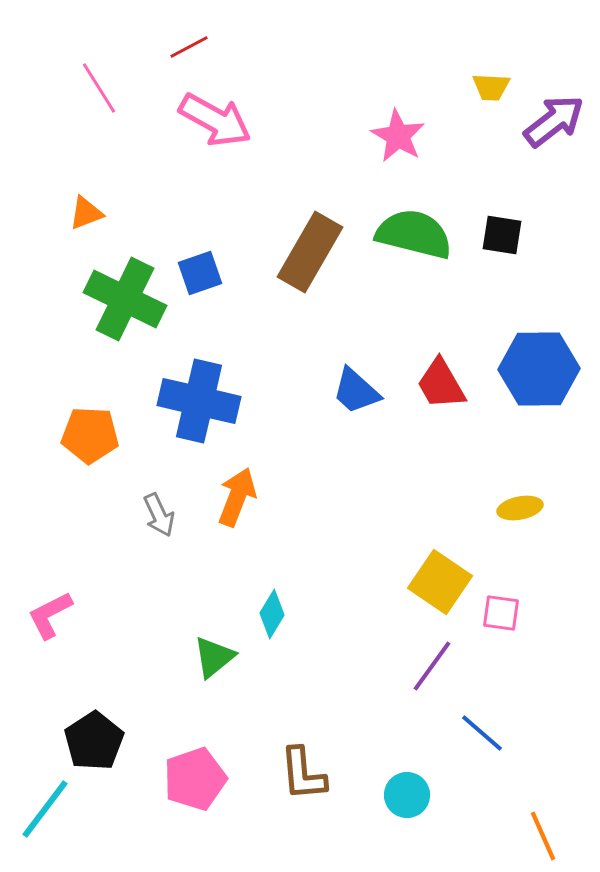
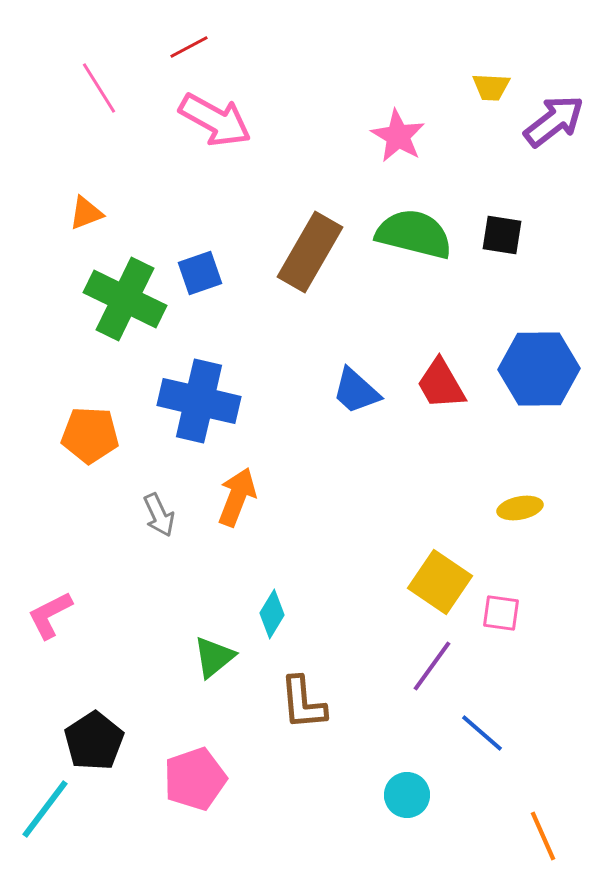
brown L-shape: moved 71 px up
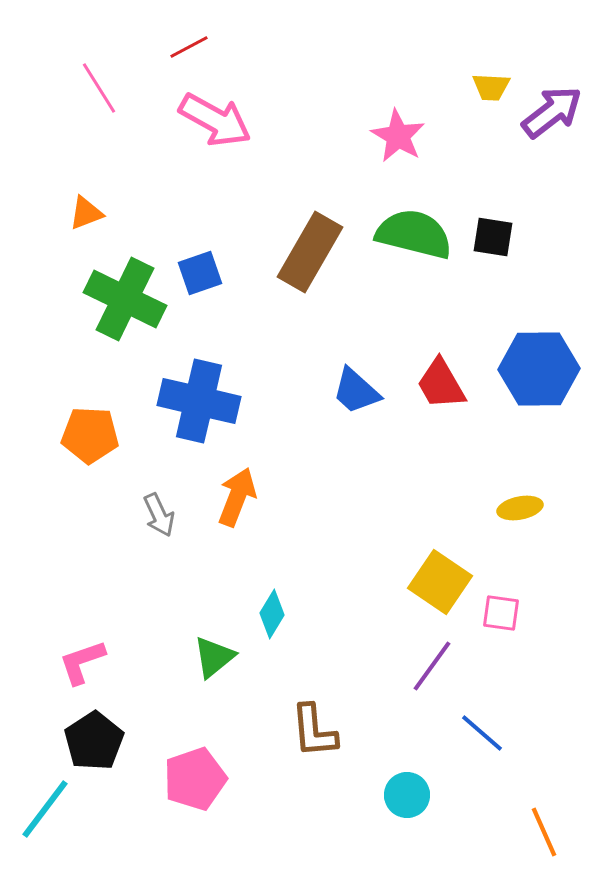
purple arrow: moved 2 px left, 9 px up
black square: moved 9 px left, 2 px down
pink L-shape: moved 32 px right, 47 px down; rotated 8 degrees clockwise
brown L-shape: moved 11 px right, 28 px down
orange line: moved 1 px right, 4 px up
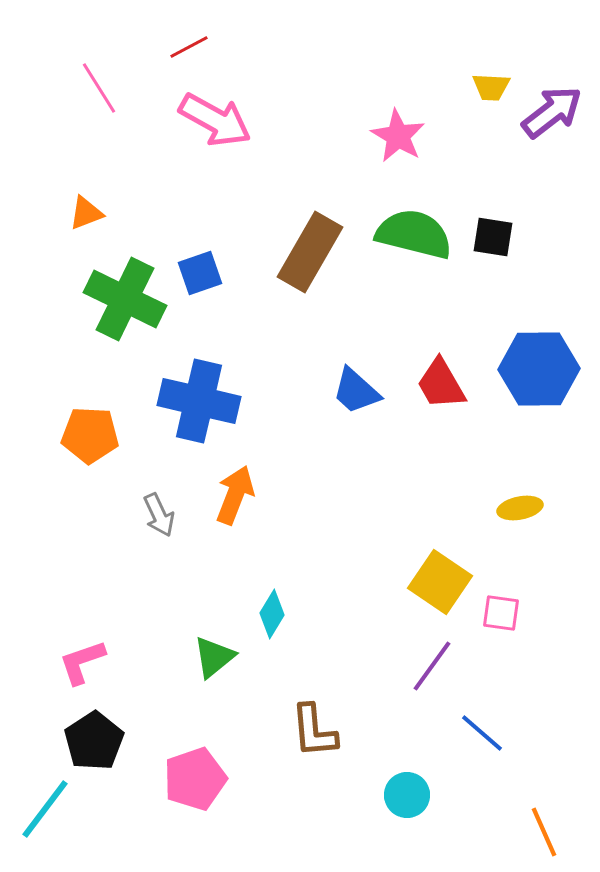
orange arrow: moved 2 px left, 2 px up
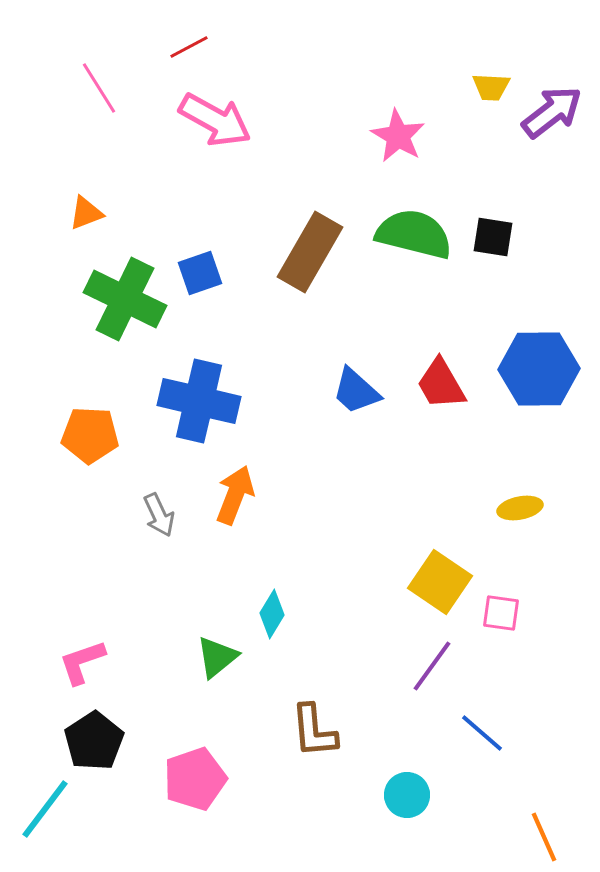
green triangle: moved 3 px right
orange line: moved 5 px down
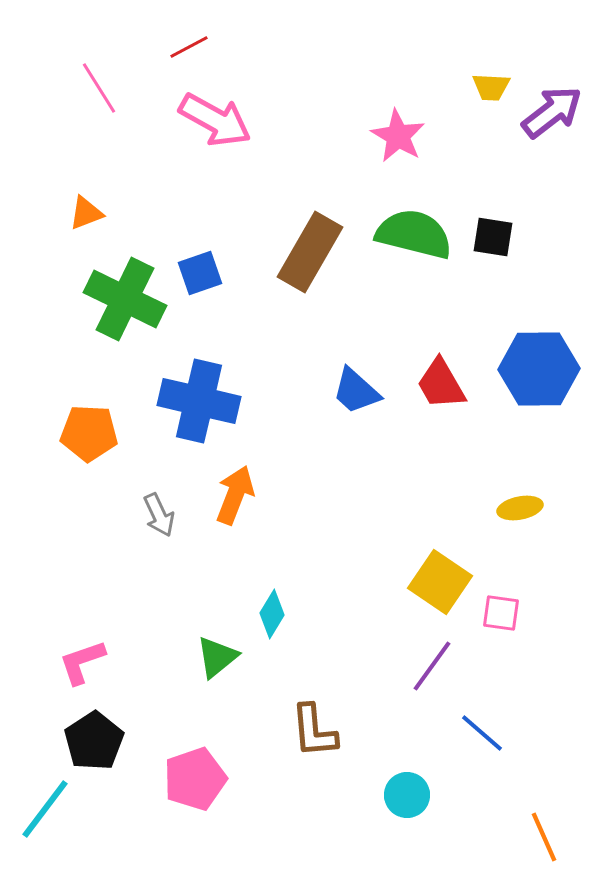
orange pentagon: moved 1 px left, 2 px up
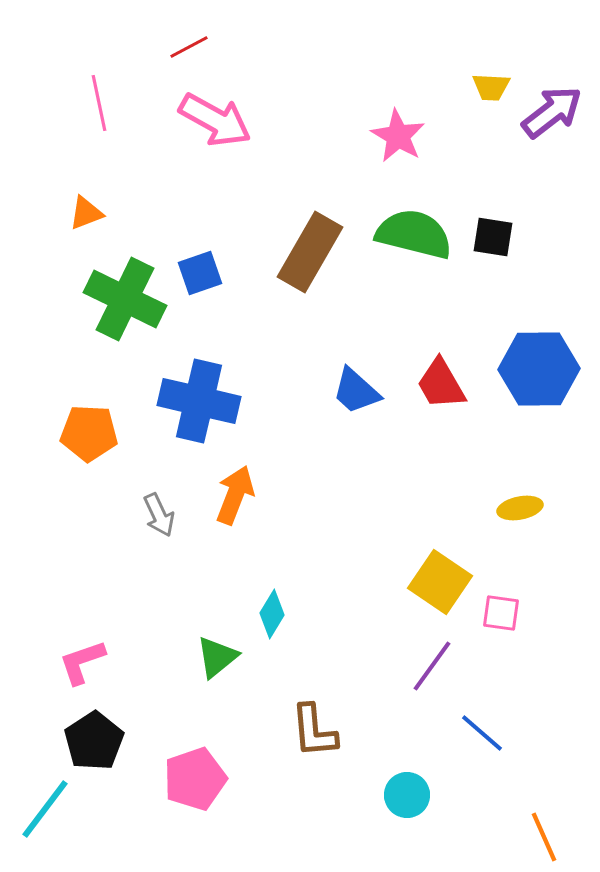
pink line: moved 15 px down; rotated 20 degrees clockwise
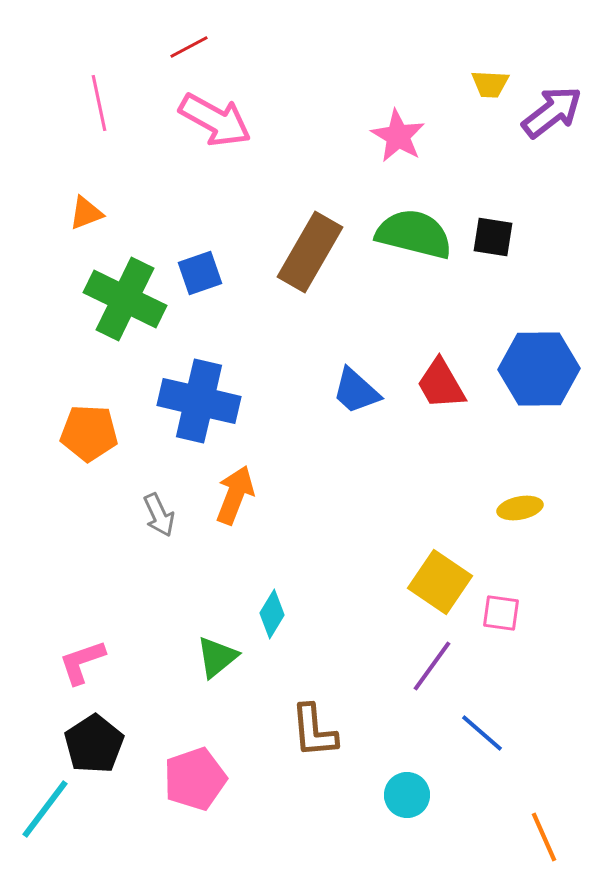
yellow trapezoid: moved 1 px left, 3 px up
black pentagon: moved 3 px down
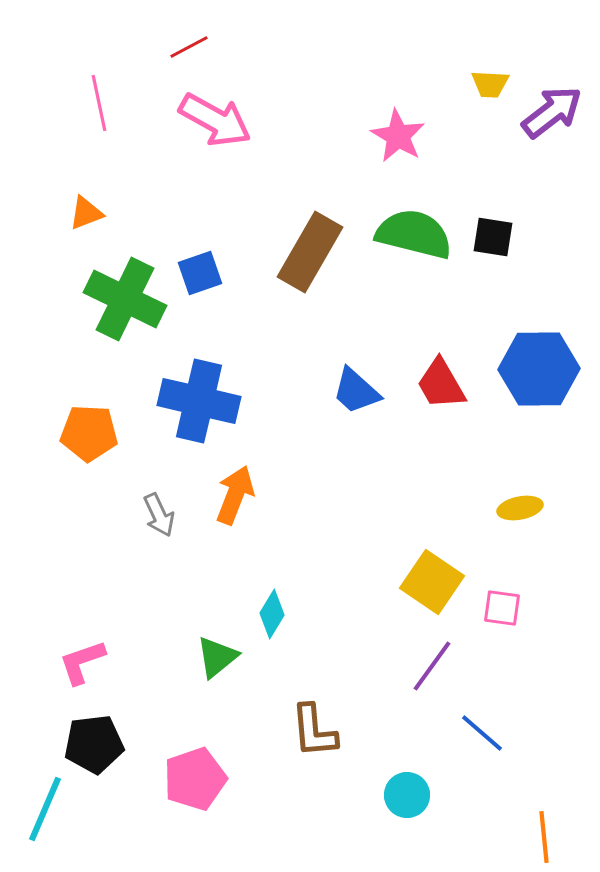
yellow square: moved 8 px left
pink square: moved 1 px right, 5 px up
black pentagon: rotated 26 degrees clockwise
cyan line: rotated 14 degrees counterclockwise
orange line: rotated 18 degrees clockwise
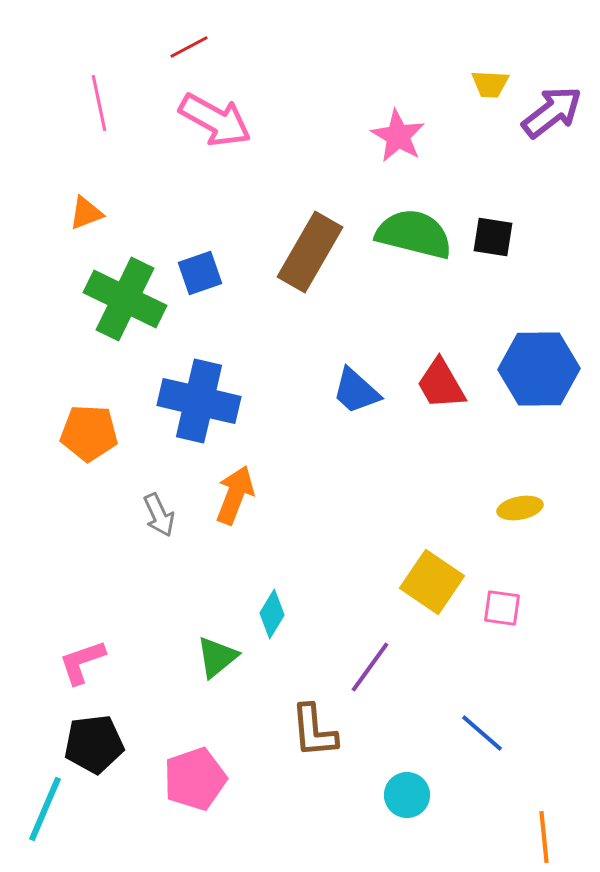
purple line: moved 62 px left, 1 px down
